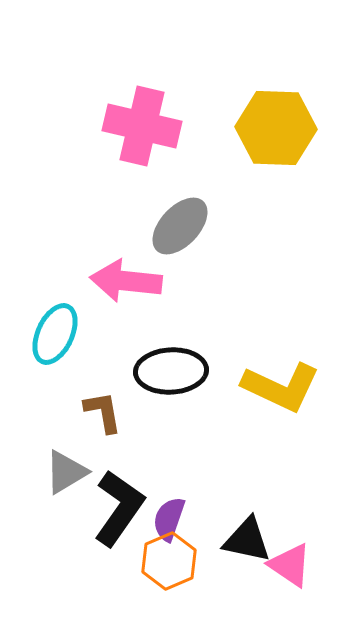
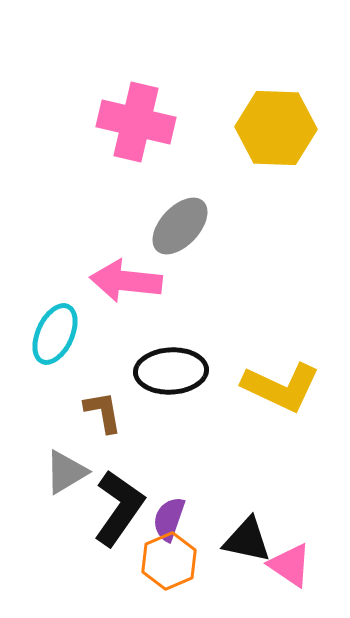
pink cross: moved 6 px left, 4 px up
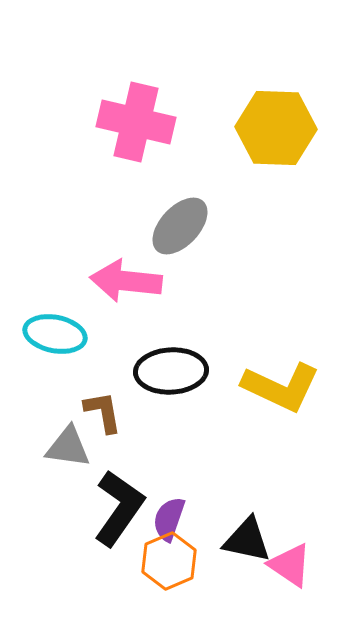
cyan ellipse: rotated 76 degrees clockwise
gray triangle: moved 2 px right, 25 px up; rotated 39 degrees clockwise
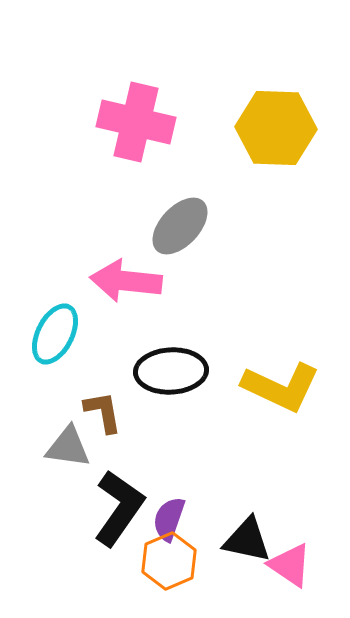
cyan ellipse: rotated 74 degrees counterclockwise
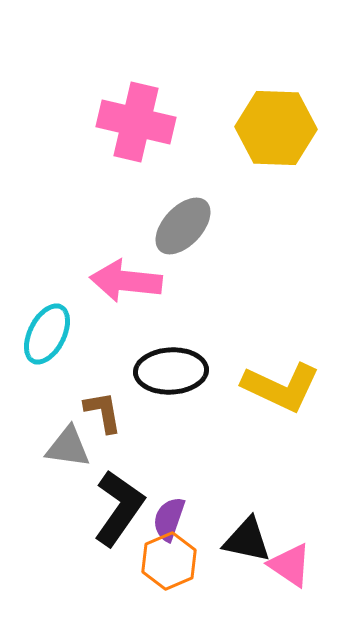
gray ellipse: moved 3 px right
cyan ellipse: moved 8 px left
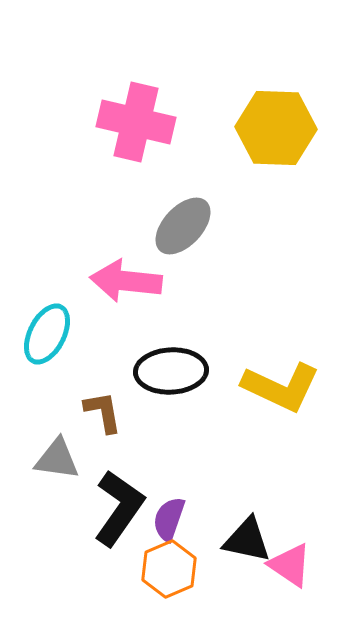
gray triangle: moved 11 px left, 12 px down
orange hexagon: moved 8 px down
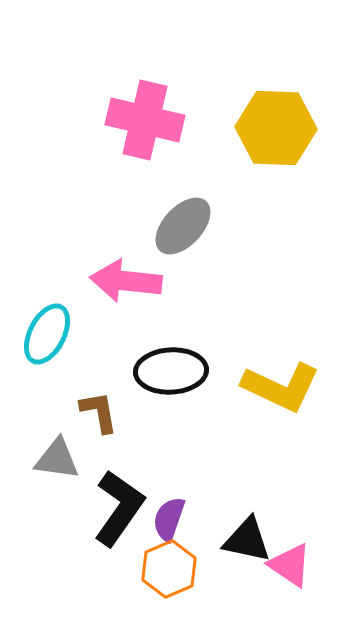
pink cross: moved 9 px right, 2 px up
brown L-shape: moved 4 px left
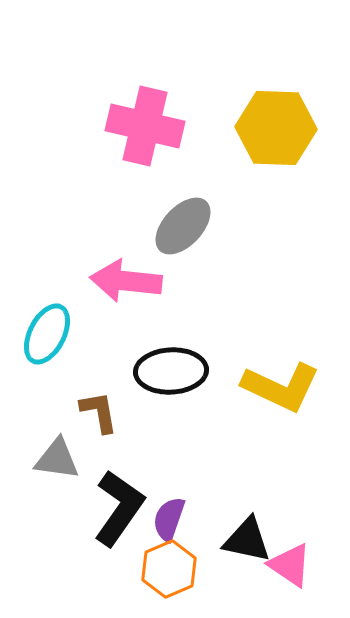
pink cross: moved 6 px down
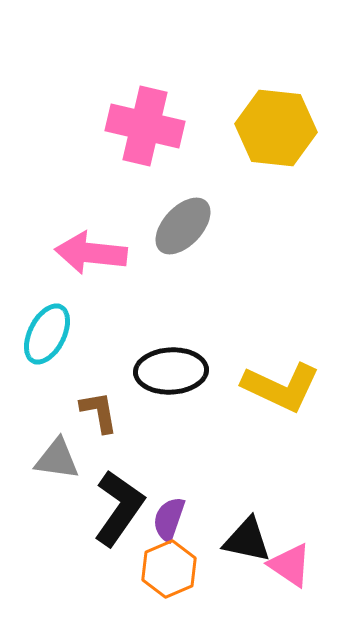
yellow hexagon: rotated 4 degrees clockwise
pink arrow: moved 35 px left, 28 px up
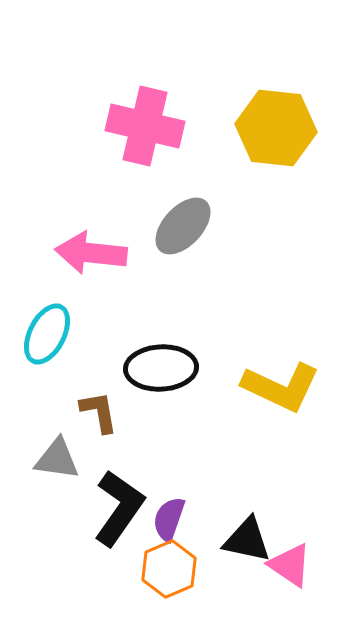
black ellipse: moved 10 px left, 3 px up
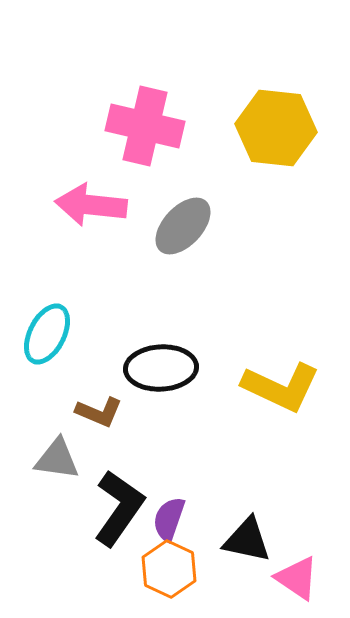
pink arrow: moved 48 px up
brown L-shape: rotated 123 degrees clockwise
pink triangle: moved 7 px right, 13 px down
orange hexagon: rotated 12 degrees counterclockwise
